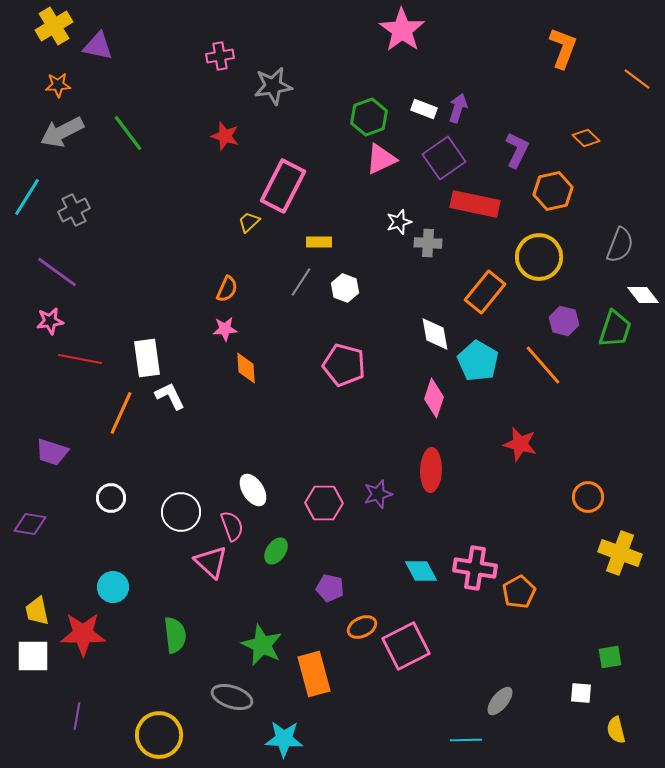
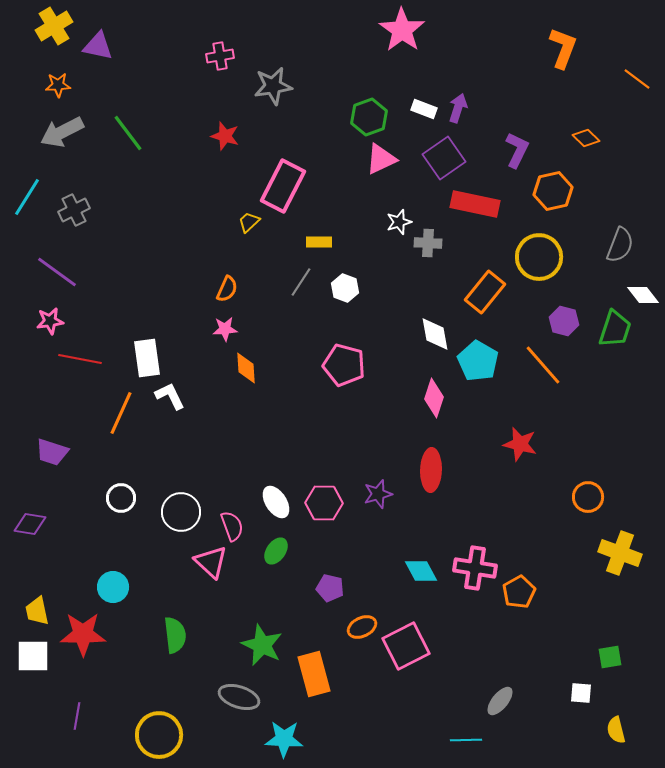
white ellipse at (253, 490): moved 23 px right, 12 px down
white circle at (111, 498): moved 10 px right
gray ellipse at (232, 697): moved 7 px right
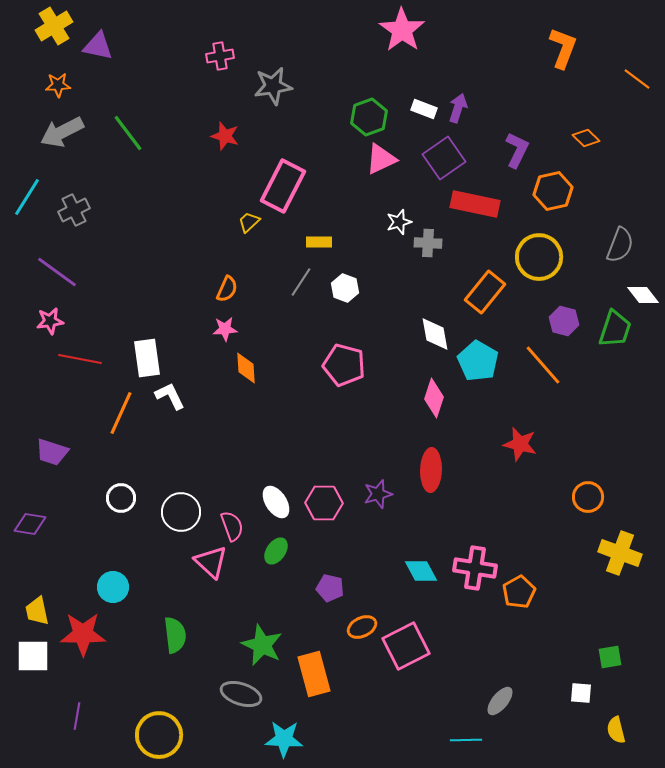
gray ellipse at (239, 697): moved 2 px right, 3 px up
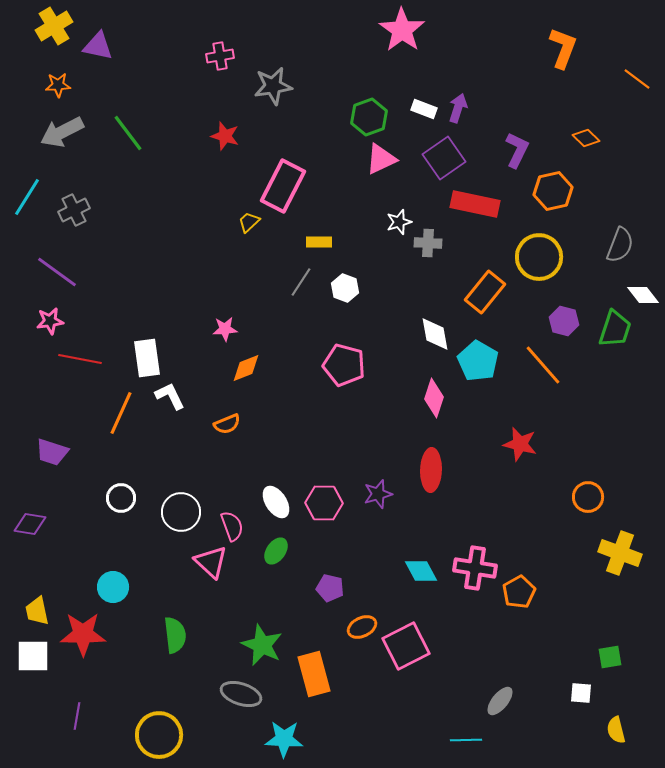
orange semicircle at (227, 289): moved 135 px down; rotated 44 degrees clockwise
orange diamond at (246, 368): rotated 72 degrees clockwise
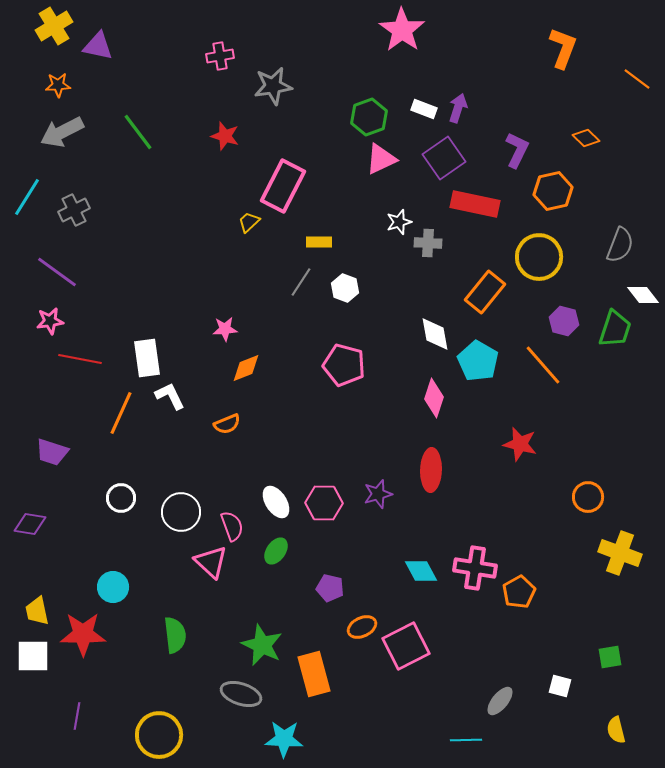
green line at (128, 133): moved 10 px right, 1 px up
white square at (581, 693): moved 21 px left, 7 px up; rotated 10 degrees clockwise
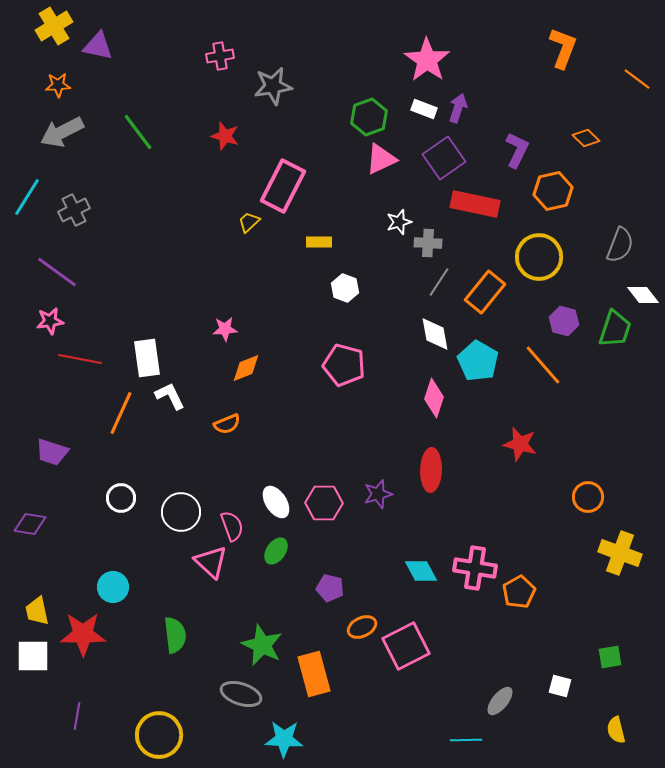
pink star at (402, 30): moved 25 px right, 30 px down
gray line at (301, 282): moved 138 px right
